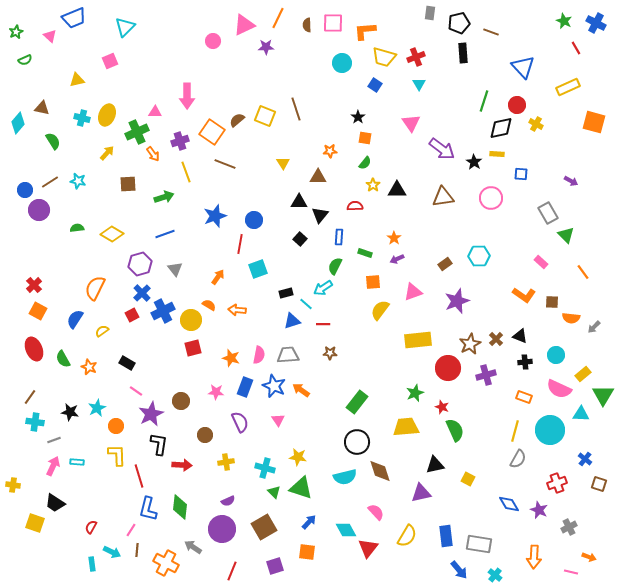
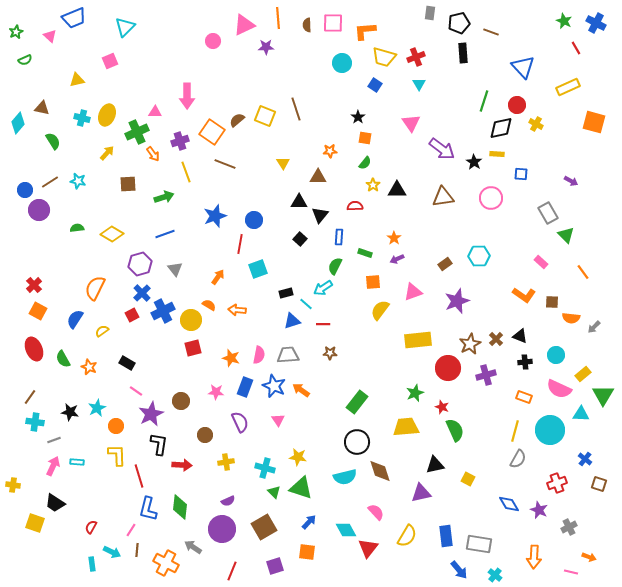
orange line at (278, 18): rotated 30 degrees counterclockwise
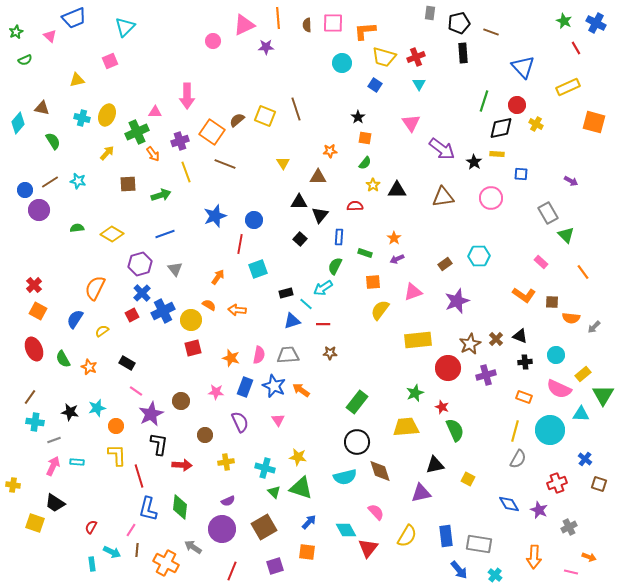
green arrow at (164, 197): moved 3 px left, 2 px up
cyan star at (97, 408): rotated 12 degrees clockwise
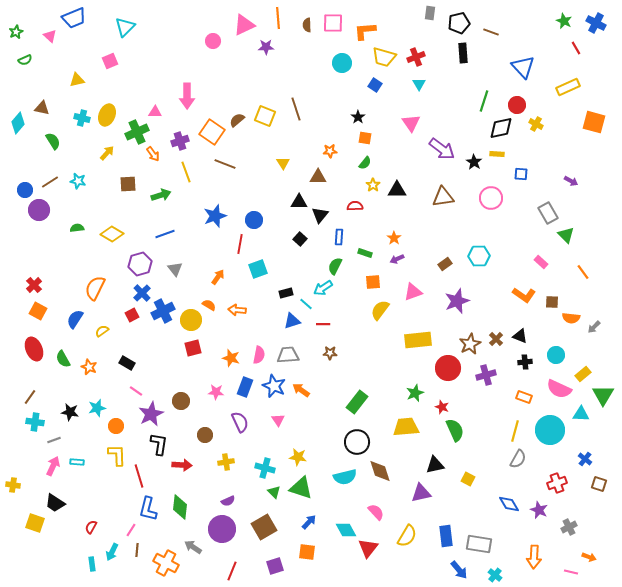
cyan arrow at (112, 552): rotated 90 degrees clockwise
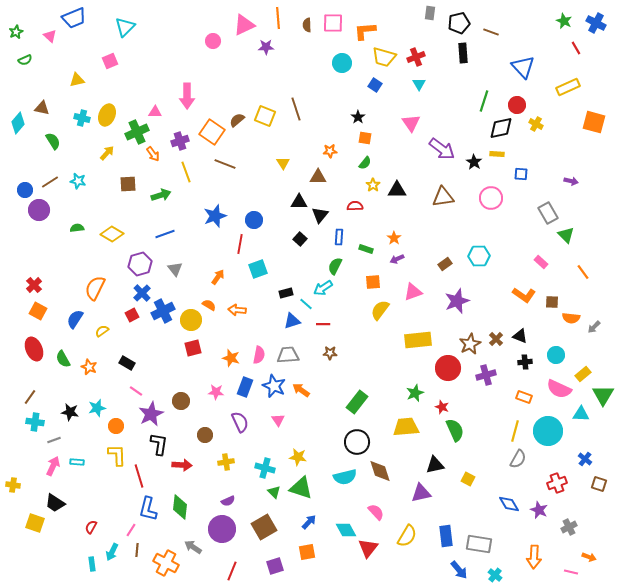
purple arrow at (571, 181): rotated 16 degrees counterclockwise
green rectangle at (365, 253): moved 1 px right, 4 px up
cyan circle at (550, 430): moved 2 px left, 1 px down
orange square at (307, 552): rotated 18 degrees counterclockwise
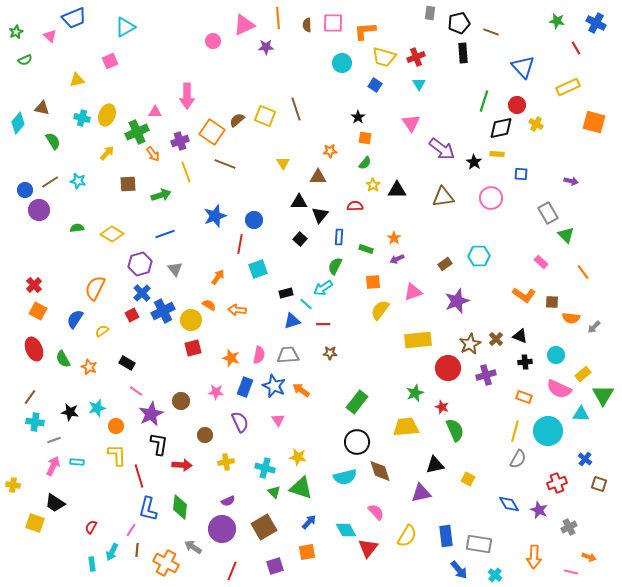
green star at (564, 21): moved 7 px left; rotated 14 degrees counterclockwise
cyan triangle at (125, 27): rotated 15 degrees clockwise
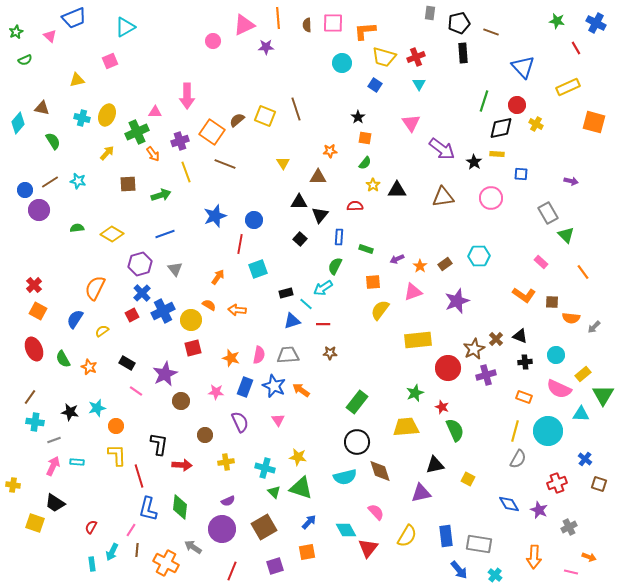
orange star at (394, 238): moved 26 px right, 28 px down
brown star at (470, 344): moved 4 px right, 5 px down
purple star at (151, 414): moved 14 px right, 40 px up
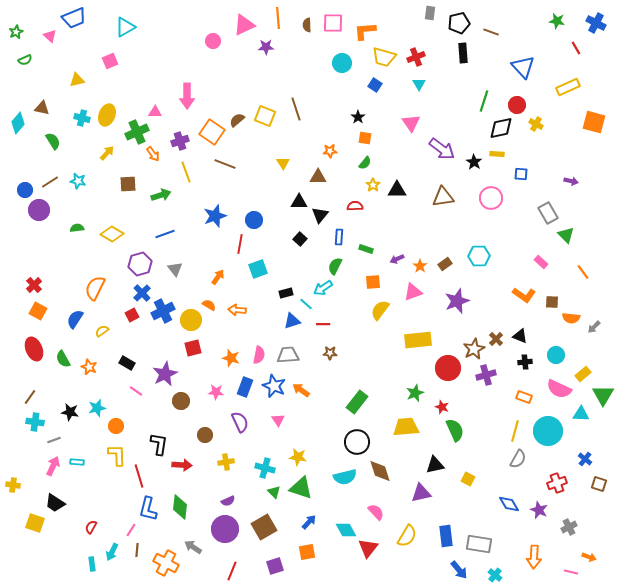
purple circle at (222, 529): moved 3 px right
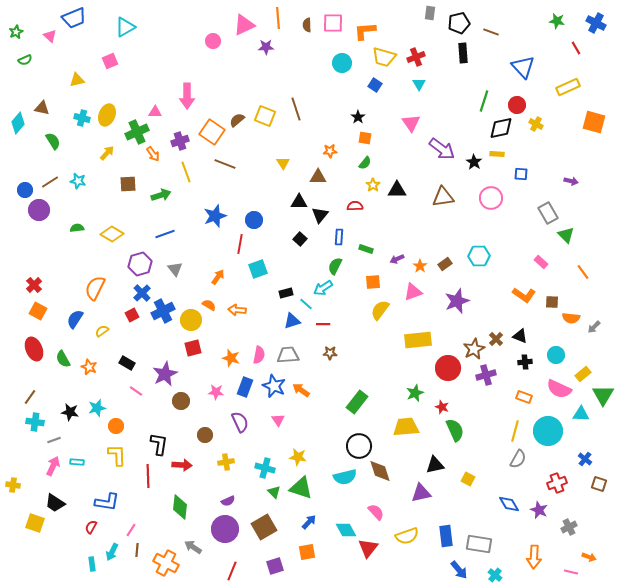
black circle at (357, 442): moved 2 px right, 4 px down
red line at (139, 476): moved 9 px right; rotated 15 degrees clockwise
blue L-shape at (148, 509): moved 41 px left, 7 px up; rotated 95 degrees counterclockwise
yellow semicircle at (407, 536): rotated 40 degrees clockwise
